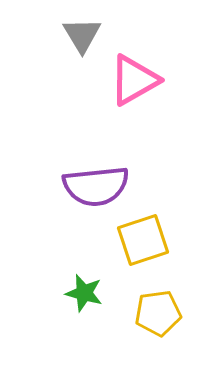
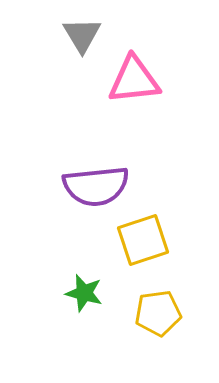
pink triangle: rotated 24 degrees clockwise
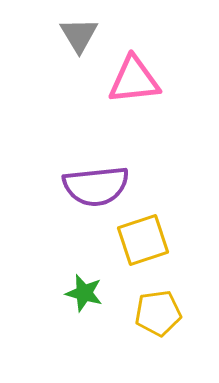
gray triangle: moved 3 px left
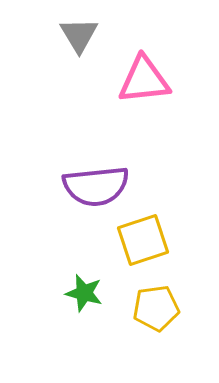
pink triangle: moved 10 px right
yellow pentagon: moved 2 px left, 5 px up
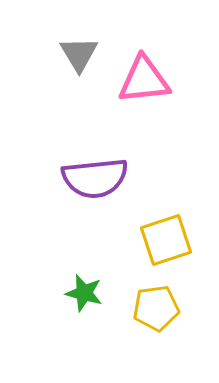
gray triangle: moved 19 px down
purple semicircle: moved 1 px left, 8 px up
yellow square: moved 23 px right
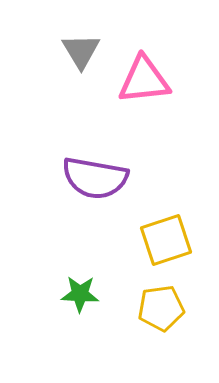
gray triangle: moved 2 px right, 3 px up
purple semicircle: rotated 16 degrees clockwise
green star: moved 4 px left, 1 px down; rotated 12 degrees counterclockwise
yellow pentagon: moved 5 px right
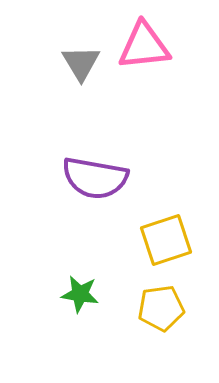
gray triangle: moved 12 px down
pink triangle: moved 34 px up
green star: rotated 6 degrees clockwise
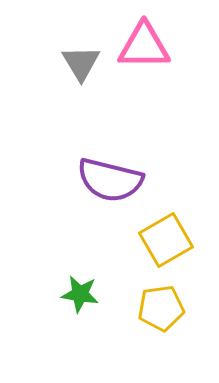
pink triangle: rotated 6 degrees clockwise
purple semicircle: moved 15 px right, 2 px down; rotated 4 degrees clockwise
yellow square: rotated 12 degrees counterclockwise
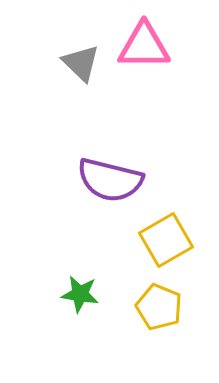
gray triangle: rotated 15 degrees counterclockwise
yellow pentagon: moved 2 px left, 1 px up; rotated 30 degrees clockwise
